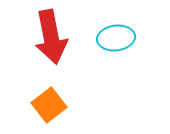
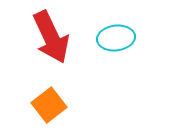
red arrow: rotated 14 degrees counterclockwise
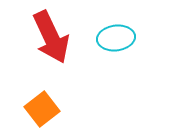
orange square: moved 7 px left, 4 px down
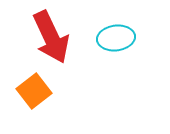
orange square: moved 8 px left, 18 px up
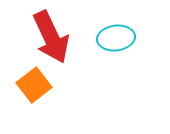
orange square: moved 6 px up
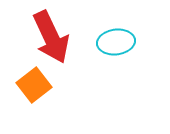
cyan ellipse: moved 4 px down
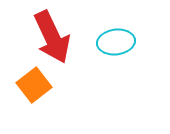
red arrow: moved 1 px right
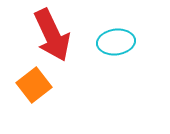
red arrow: moved 2 px up
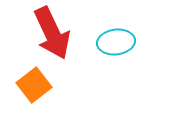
red arrow: moved 2 px up
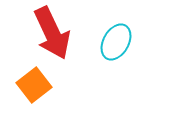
cyan ellipse: rotated 54 degrees counterclockwise
